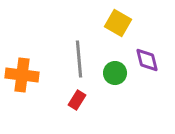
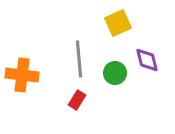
yellow square: rotated 36 degrees clockwise
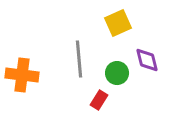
green circle: moved 2 px right
red rectangle: moved 22 px right
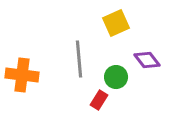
yellow square: moved 2 px left
purple diamond: rotated 24 degrees counterclockwise
green circle: moved 1 px left, 4 px down
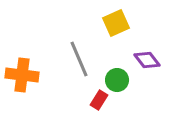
gray line: rotated 18 degrees counterclockwise
green circle: moved 1 px right, 3 px down
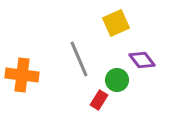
purple diamond: moved 5 px left
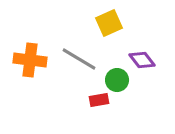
yellow square: moved 7 px left
gray line: rotated 36 degrees counterclockwise
orange cross: moved 8 px right, 15 px up
red rectangle: rotated 48 degrees clockwise
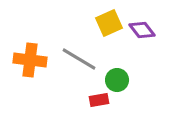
purple diamond: moved 30 px up
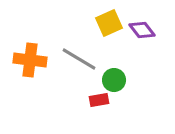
green circle: moved 3 px left
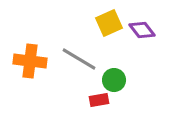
orange cross: moved 1 px down
